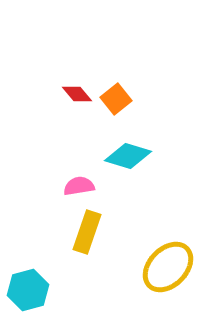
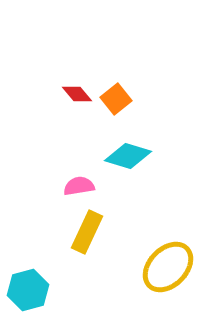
yellow rectangle: rotated 6 degrees clockwise
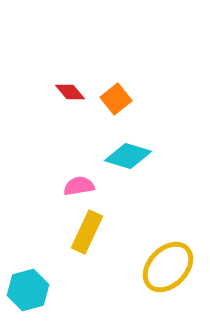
red diamond: moved 7 px left, 2 px up
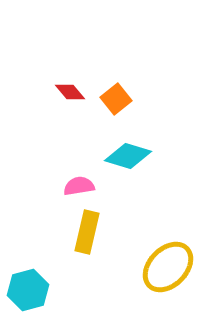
yellow rectangle: rotated 12 degrees counterclockwise
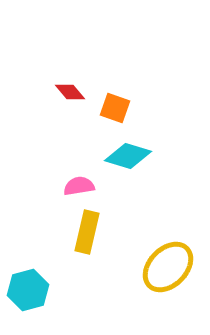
orange square: moved 1 px left, 9 px down; rotated 32 degrees counterclockwise
